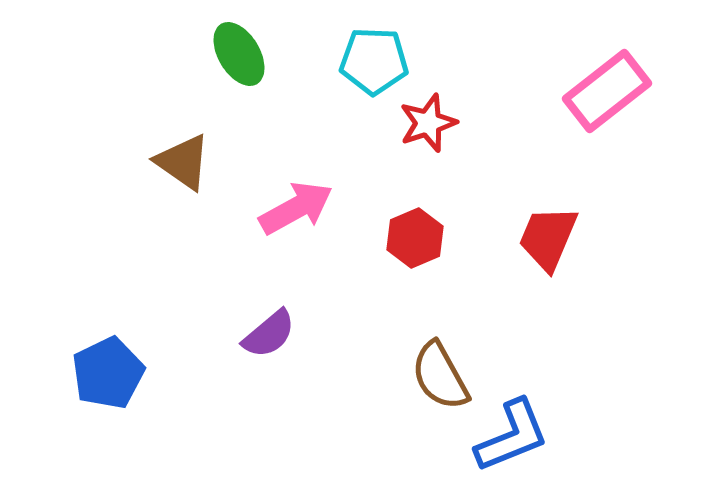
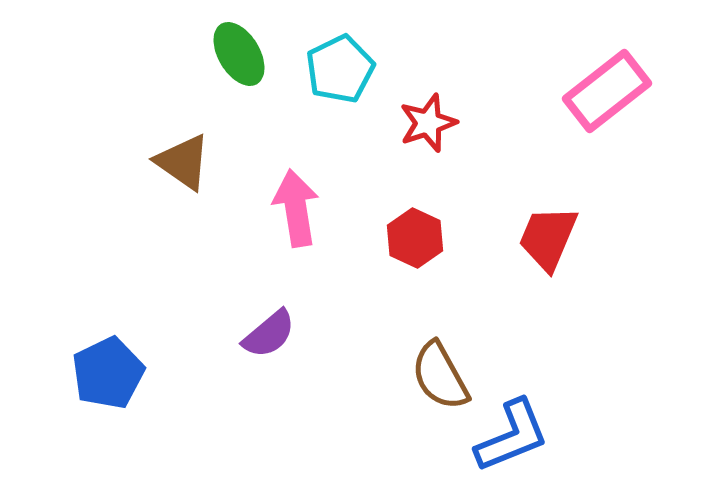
cyan pentagon: moved 34 px left, 8 px down; rotated 28 degrees counterclockwise
pink arrow: rotated 70 degrees counterclockwise
red hexagon: rotated 12 degrees counterclockwise
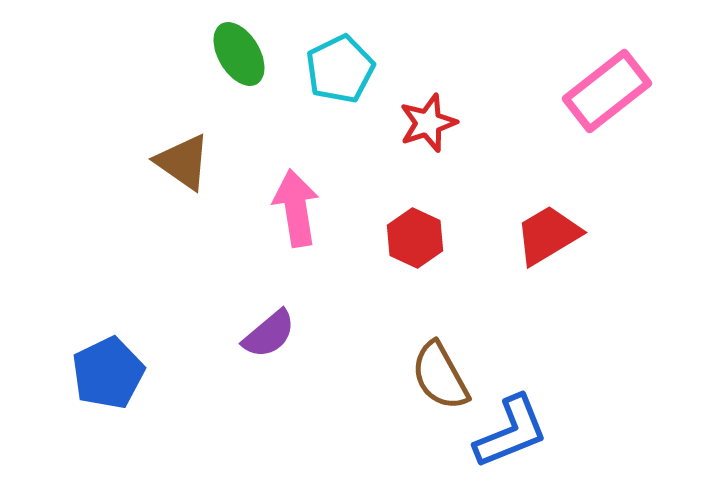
red trapezoid: moved 3 px up; rotated 36 degrees clockwise
blue L-shape: moved 1 px left, 4 px up
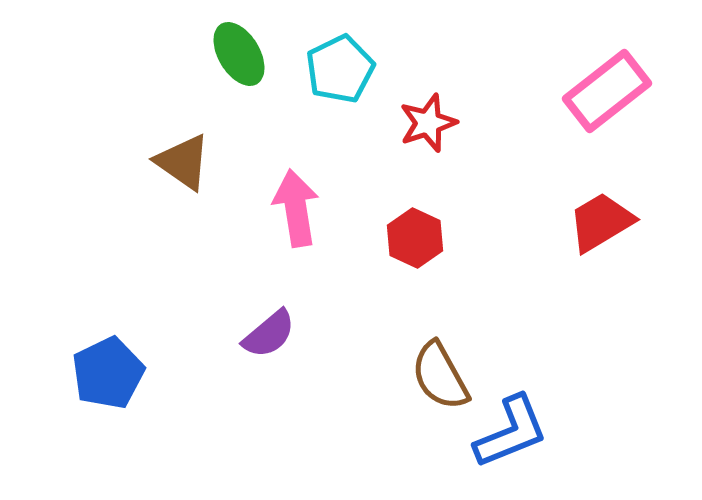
red trapezoid: moved 53 px right, 13 px up
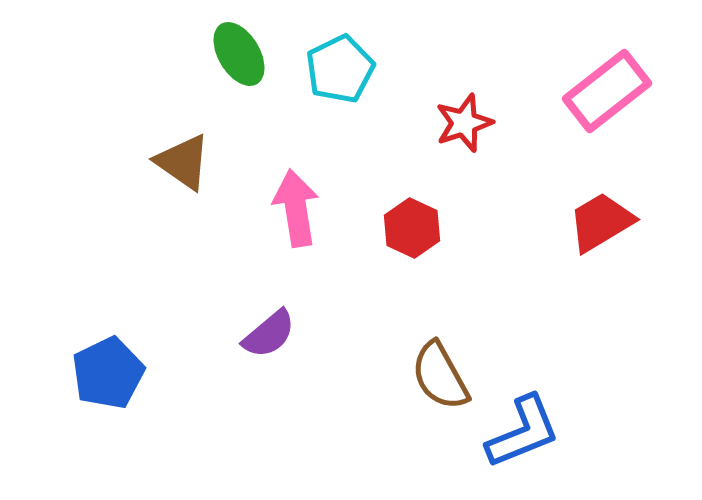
red star: moved 36 px right
red hexagon: moved 3 px left, 10 px up
blue L-shape: moved 12 px right
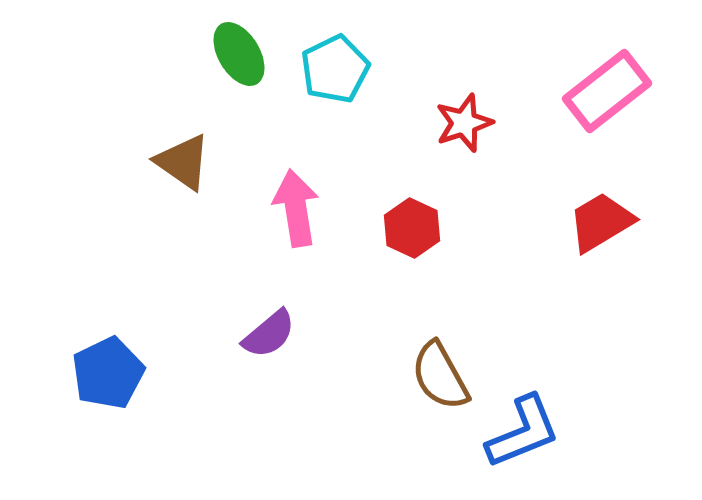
cyan pentagon: moved 5 px left
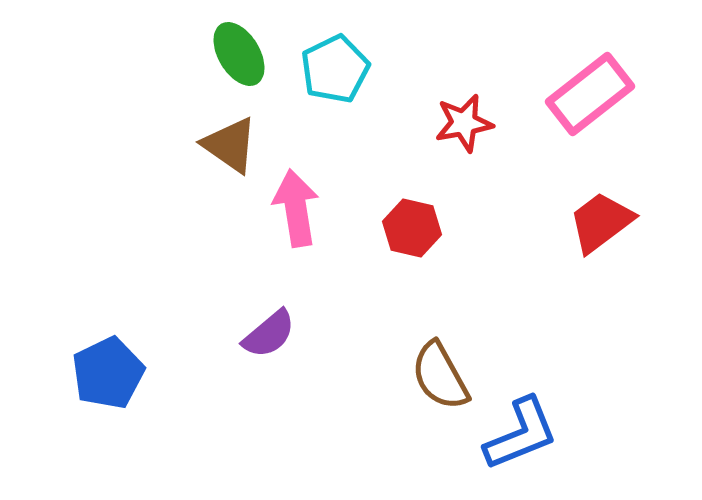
pink rectangle: moved 17 px left, 3 px down
red star: rotated 8 degrees clockwise
brown triangle: moved 47 px right, 17 px up
red trapezoid: rotated 6 degrees counterclockwise
red hexagon: rotated 12 degrees counterclockwise
blue L-shape: moved 2 px left, 2 px down
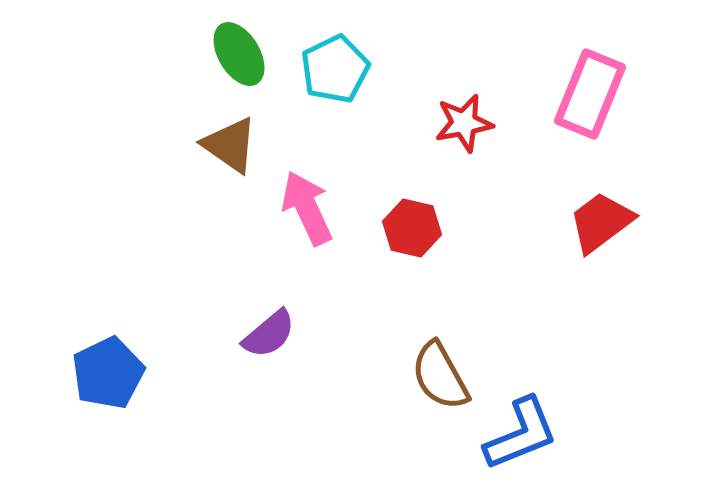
pink rectangle: rotated 30 degrees counterclockwise
pink arrow: moved 11 px right; rotated 16 degrees counterclockwise
